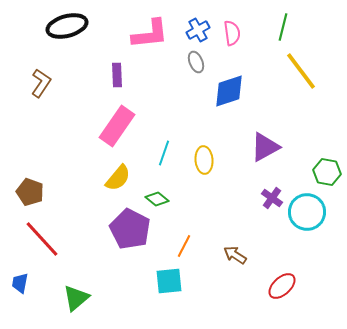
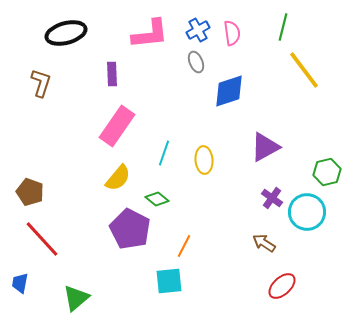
black ellipse: moved 1 px left, 7 px down
yellow line: moved 3 px right, 1 px up
purple rectangle: moved 5 px left, 1 px up
brown L-shape: rotated 16 degrees counterclockwise
green hexagon: rotated 24 degrees counterclockwise
brown arrow: moved 29 px right, 12 px up
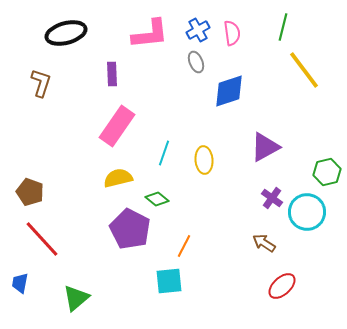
yellow semicircle: rotated 144 degrees counterclockwise
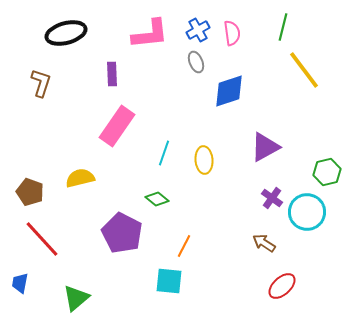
yellow semicircle: moved 38 px left
purple pentagon: moved 8 px left, 4 px down
cyan square: rotated 12 degrees clockwise
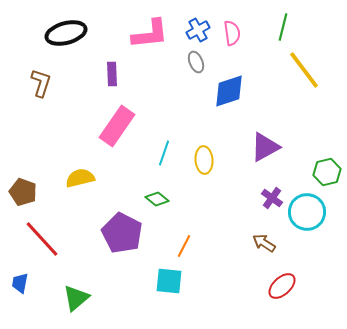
brown pentagon: moved 7 px left
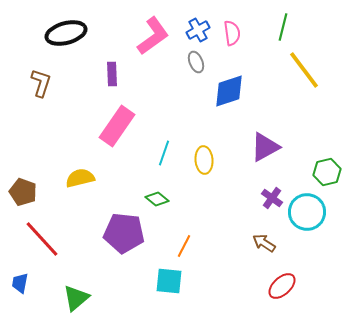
pink L-shape: moved 3 px right, 2 px down; rotated 30 degrees counterclockwise
purple pentagon: moved 2 px right; rotated 21 degrees counterclockwise
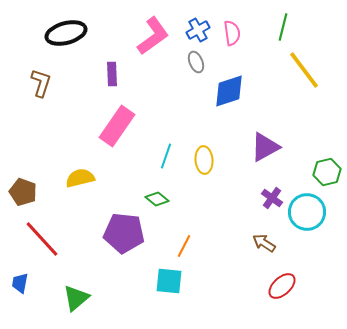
cyan line: moved 2 px right, 3 px down
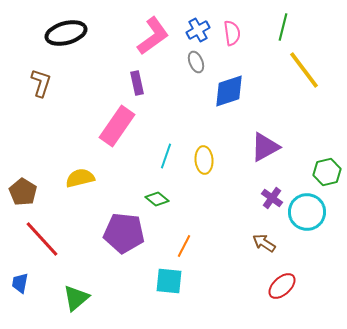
purple rectangle: moved 25 px right, 9 px down; rotated 10 degrees counterclockwise
brown pentagon: rotated 12 degrees clockwise
